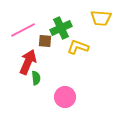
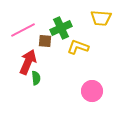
pink circle: moved 27 px right, 6 px up
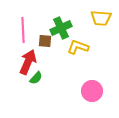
pink line: rotated 65 degrees counterclockwise
green semicircle: rotated 48 degrees clockwise
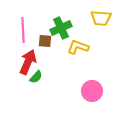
green semicircle: moved 1 px up
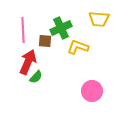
yellow trapezoid: moved 2 px left, 1 px down
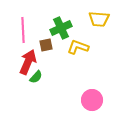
brown square: moved 1 px right, 4 px down; rotated 16 degrees counterclockwise
pink circle: moved 9 px down
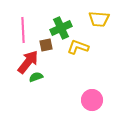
red arrow: rotated 15 degrees clockwise
green semicircle: rotated 152 degrees counterclockwise
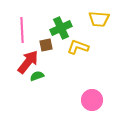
pink line: moved 1 px left
green semicircle: moved 1 px right, 1 px up
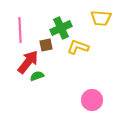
yellow trapezoid: moved 2 px right, 1 px up
pink line: moved 2 px left
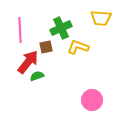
brown square: moved 2 px down
